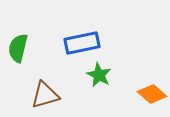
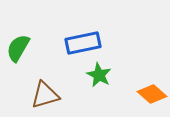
blue rectangle: moved 1 px right
green semicircle: rotated 16 degrees clockwise
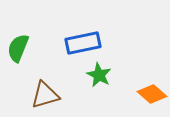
green semicircle: rotated 8 degrees counterclockwise
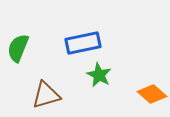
brown triangle: moved 1 px right
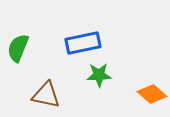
green star: rotated 30 degrees counterclockwise
brown triangle: rotated 28 degrees clockwise
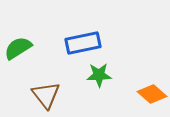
green semicircle: rotated 36 degrees clockwise
brown triangle: rotated 40 degrees clockwise
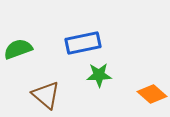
green semicircle: moved 1 px down; rotated 12 degrees clockwise
brown triangle: rotated 12 degrees counterclockwise
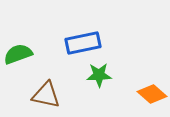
green semicircle: moved 5 px down
brown triangle: rotated 28 degrees counterclockwise
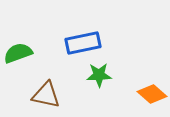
green semicircle: moved 1 px up
